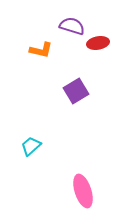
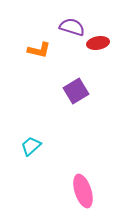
purple semicircle: moved 1 px down
orange L-shape: moved 2 px left
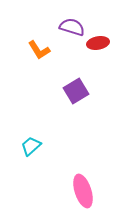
orange L-shape: rotated 45 degrees clockwise
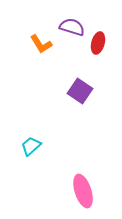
red ellipse: rotated 65 degrees counterclockwise
orange L-shape: moved 2 px right, 6 px up
purple square: moved 4 px right; rotated 25 degrees counterclockwise
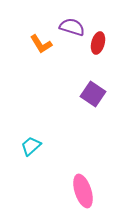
purple square: moved 13 px right, 3 px down
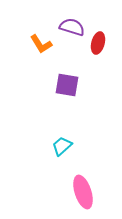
purple square: moved 26 px left, 9 px up; rotated 25 degrees counterclockwise
cyan trapezoid: moved 31 px right
pink ellipse: moved 1 px down
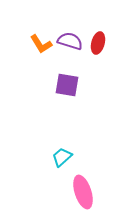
purple semicircle: moved 2 px left, 14 px down
cyan trapezoid: moved 11 px down
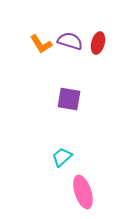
purple square: moved 2 px right, 14 px down
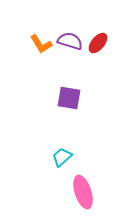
red ellipse: rotated 25 degrees clockwise
purple square: moved 1 px up
